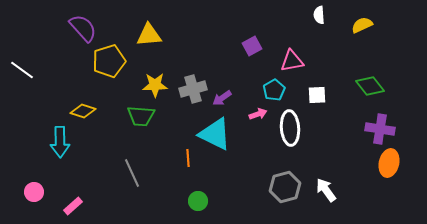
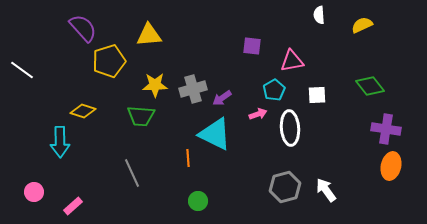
purple square: rotated 36 degrees clockwise
purple cross: moved 6 px right
orange ellipse: moved 2 px right, 3 px down
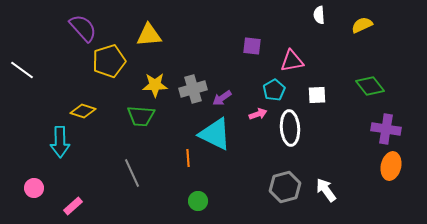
pink circle: moved 4 px up
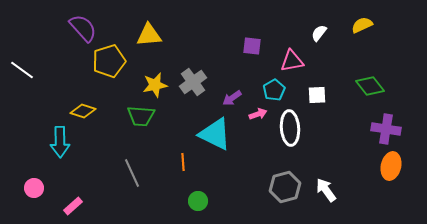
white semicircle: moved 18 px down; rotated 42 degrees clockwise
yellow star: rotated 10 degrees counterclockwise
gray cross: moved 7 px up; rotated 20 degrees counterclockwise
purple arrow: moved 10 px right
orange line: moved 5 px left, 4 px down
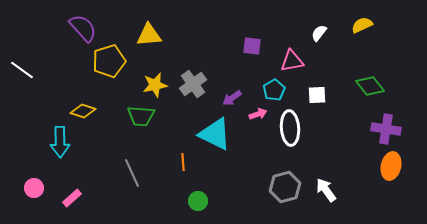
gray cross: moved 2 px down
pink rectangle: moved 1 px left, 8 px up
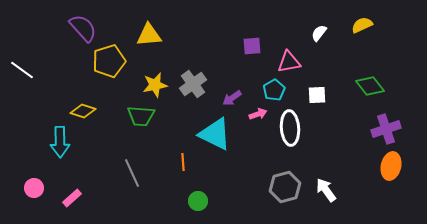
purple square: rotated 12 degrees counterclockwise
pink triangle: moved 3 px left, 1 px down
purple cross: rotated 28 degrees counterclockwise
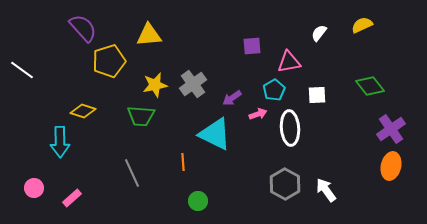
purple cross: moved 5 px right; rotated 16 degrees counterclockwise
gray hexagon: moved 3 px up; rotated 16 degrees counterclockwise
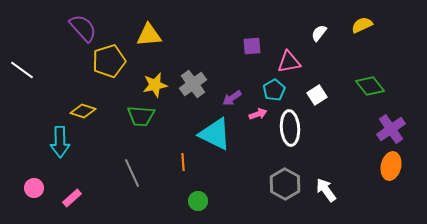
white square: rotated 30 degrees counterclockwise
